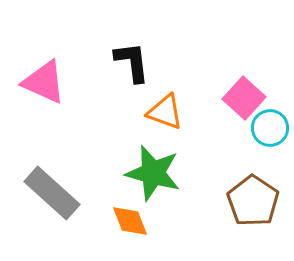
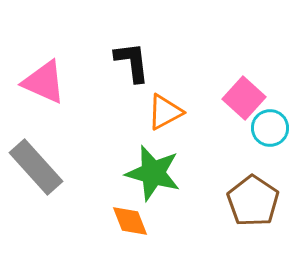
orange triangle: rotated 48 degrees counterclockwise
gray rectangle: moved 16 px left, 26 px up; rotated 6 degrees clockwise
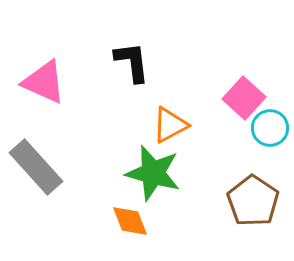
orange triangle: moved 5 px right, 13 px down
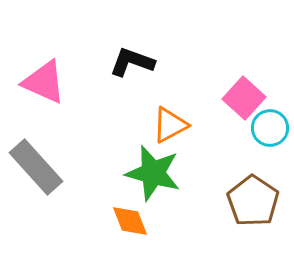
black L-shape: rotated 63 degrees counterclockwise
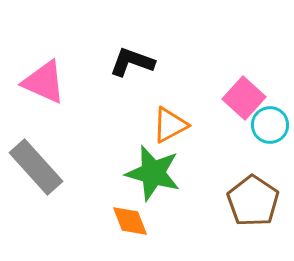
cyan circle: moved 3 px up
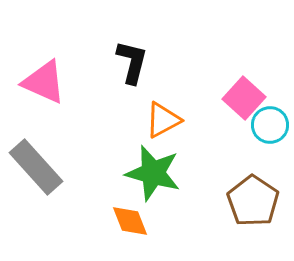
black L-shape: rotated 84 degrees clockwise
orange triangle: moved 7 px left, 5 px up
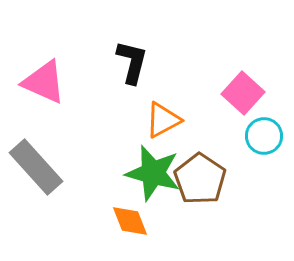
pink square: moved 1 px left, 5 px up
cyan circle: moved 6 px left, 11 px down
brown pentagon: moved 53 px left, 22 px up
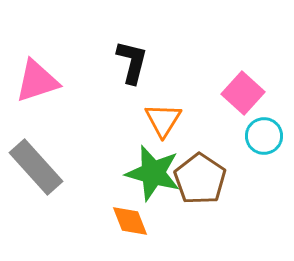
pink triangle: moved 7 px left, 1 px up; rotated 42 degrees counterclockwise
orange triangle: rotated 30 degrees counterclockwise
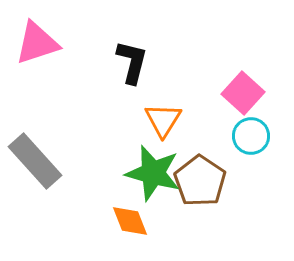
pink triangle: moved 38 px up
cyan circle: moved 13 px left
gray rectangle: moved 1 px left, 6 px up
brown pentagon: moved 2 px down
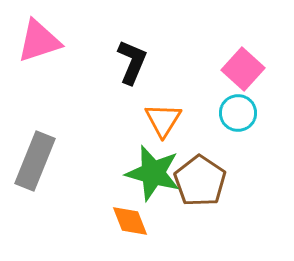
pink triangle: moved 2 px right, 2 px up
black L-shape: rotated 9 degrees clockwise
pink square: moved 24 px up
cyan circle: moved 13 px left, 23 px up
gray rectangle: rotated 64 degrees clockwise
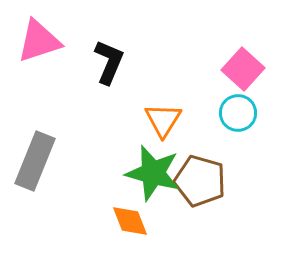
black L-shape: moved 23 px left
brown pentagon: rotated 18 degrees counterclockwise
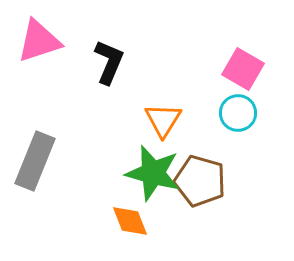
pink square: rotated 12 degrees counterclockwise
